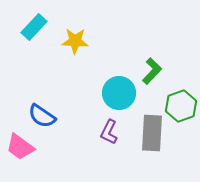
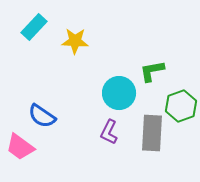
green L-shape: rotated 144 degrees counterclockwise
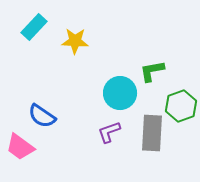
cyan circle: moved 1 px right
purple L-shape: rotated 45 degrees clockwise
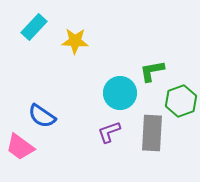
green hexagon: moved 5 px up
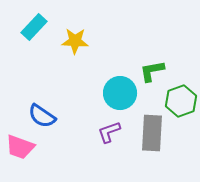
pink trapezoid: rotated 16 degrees counterclockwise
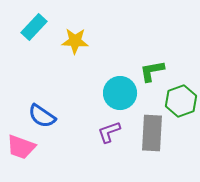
pink trapezoid: moved 1 px right
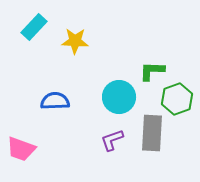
green L-shape: rotated 12 degrees clockwise
cyan circle: moved 1 px left, 4 px down
green hexagon: moved 4 px left, 2 px up
blue semicircle: moved 13 px right, 15 px up; rotated 144 degrees clockwise
purple L-shape: moved 3 px right, 8 px down
pink trapezoid: moved 2 px down
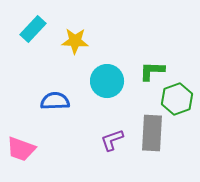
cyan rectangle: moved 1 px left, 2 px down
cyan circle: moved 12 px left, 16 px up
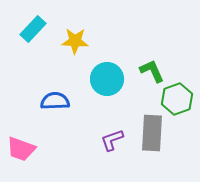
green L-shape: rotated 64 degrees clockwise
cyan circle: moved 2 px up
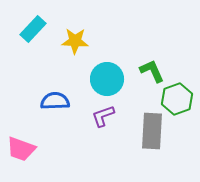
gray rectangle: moved 2 px up
purple L-shape: moved 9 px left, 24 px up
